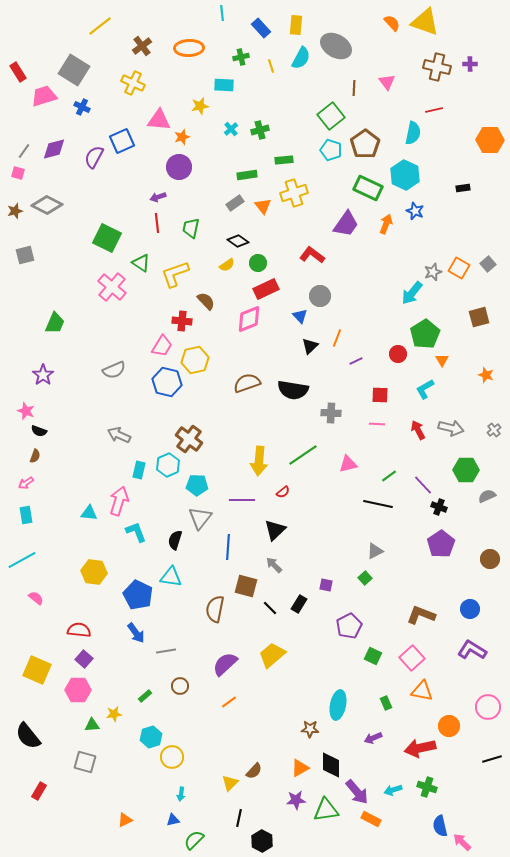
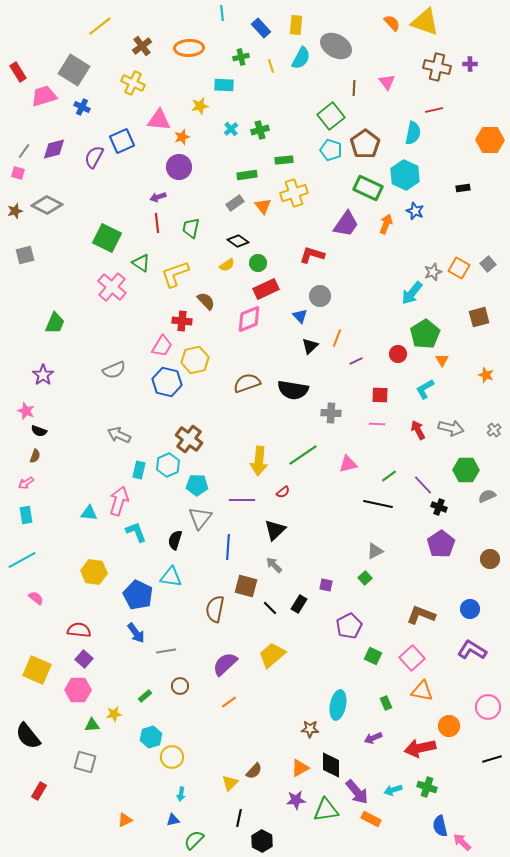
red L-shape at (312, 255): rotated 20 degrees counterclockwise
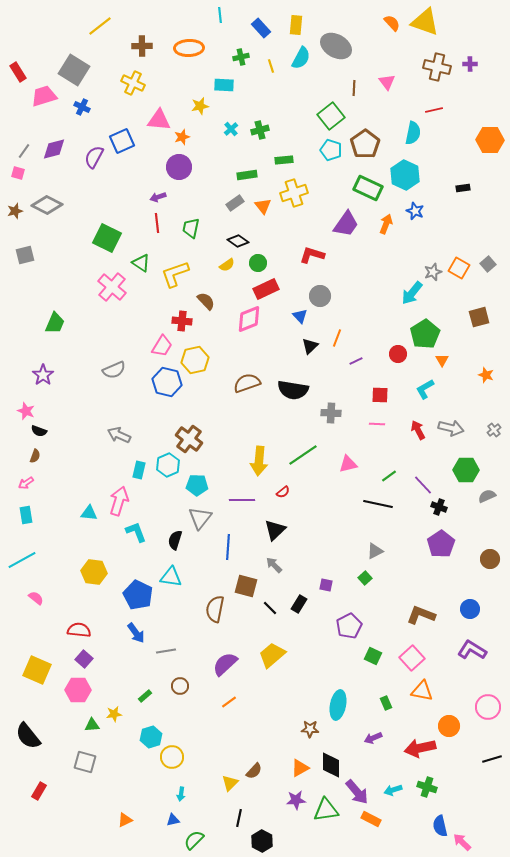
cyan line at (222, 13): moved 2 px left, 2 px down
brown cross at (142, 46): rotated 36 degrees clockwise
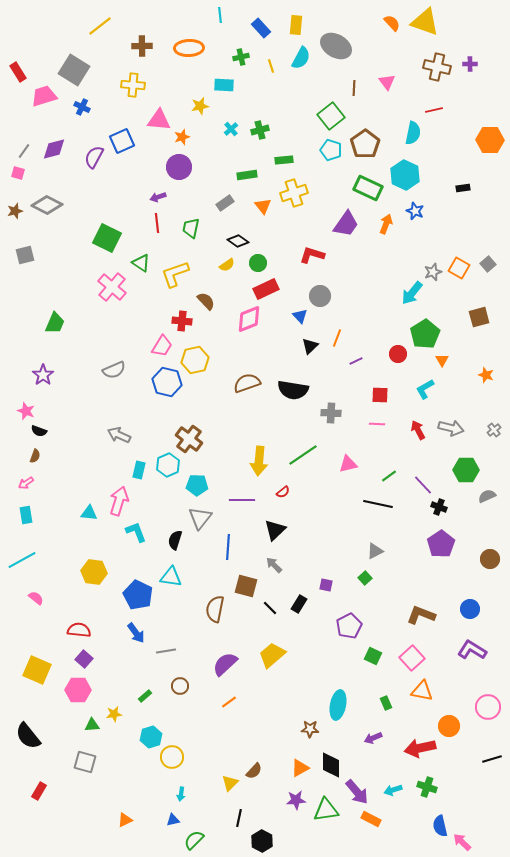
yellow cross at (133, 83): moved 2 px down; rotated 20 degrees counterclockwise
gray rectangle at (235, 203): moved 10 px left
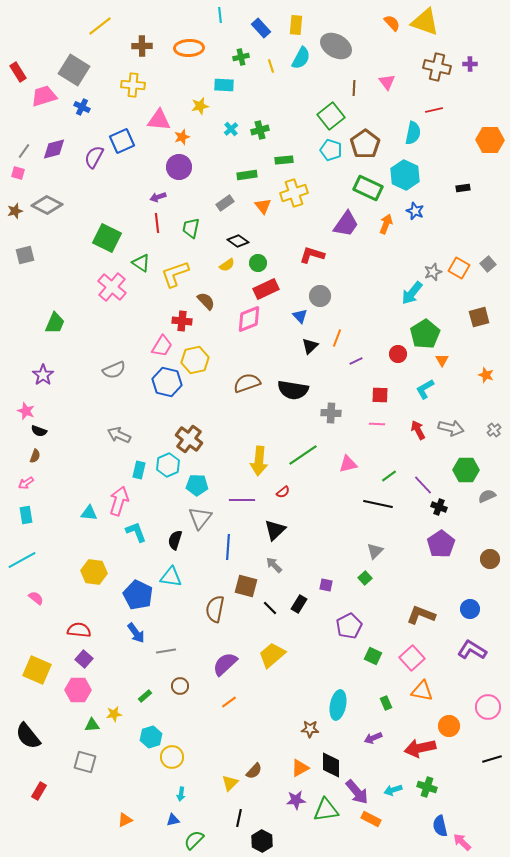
gray triangle at (375, 551): rotated 18 degrees counterclockwise
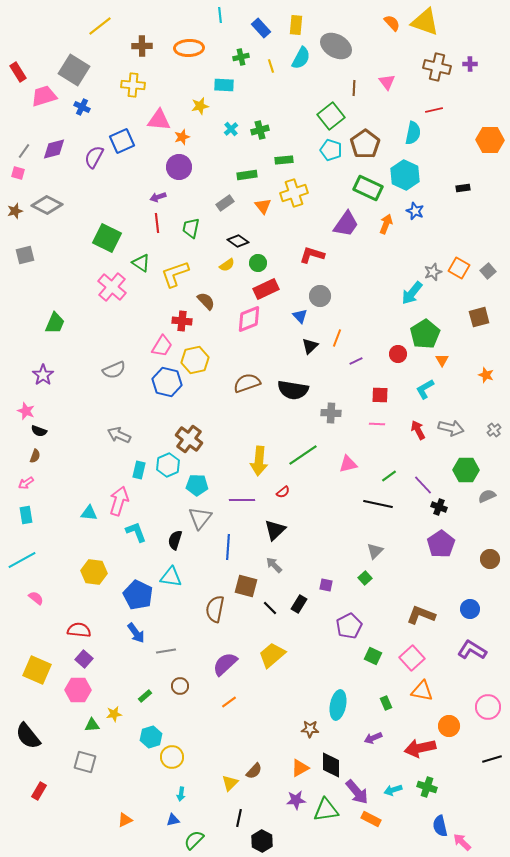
gray square at (488, 264): moved 7 px down
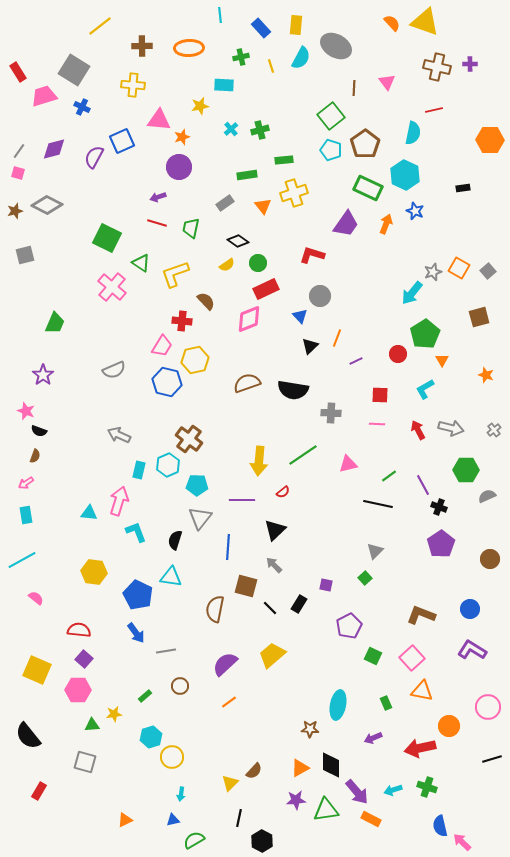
gray line at (24, 151): moved 5 px left
red line at (157, 223): rotated 66 degrees counterclockwise
purple line at (423, 485): rotated 15 degrees clockwise
green semicircle at (194, 840): rotated 15 degrees clockwise
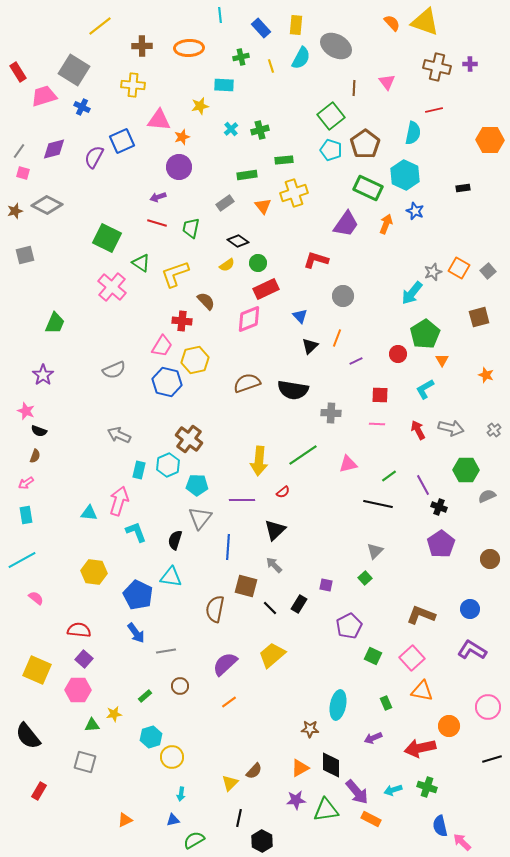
pink square at (18, 173): moved 5 px right
red L-shape at (312, 255): moved 4 px right, 5 px down
gray circle at (320, 296): moved 23 px right
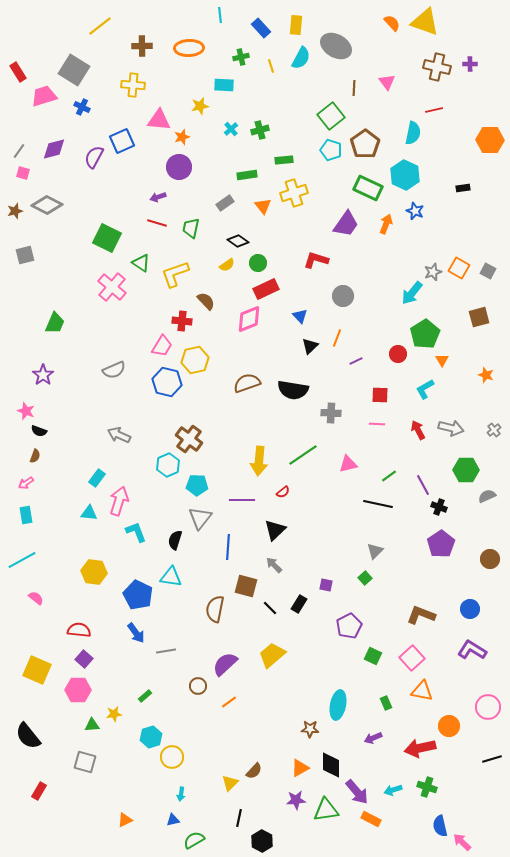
gray square at (488, 271): rotated 21 degrees counterclockwise
cyan rectangle at (139, 470): moved 42 px left, 8 px down; rotated 24 degrees clockwise
brown circle at (180, 686): moved 18 px right
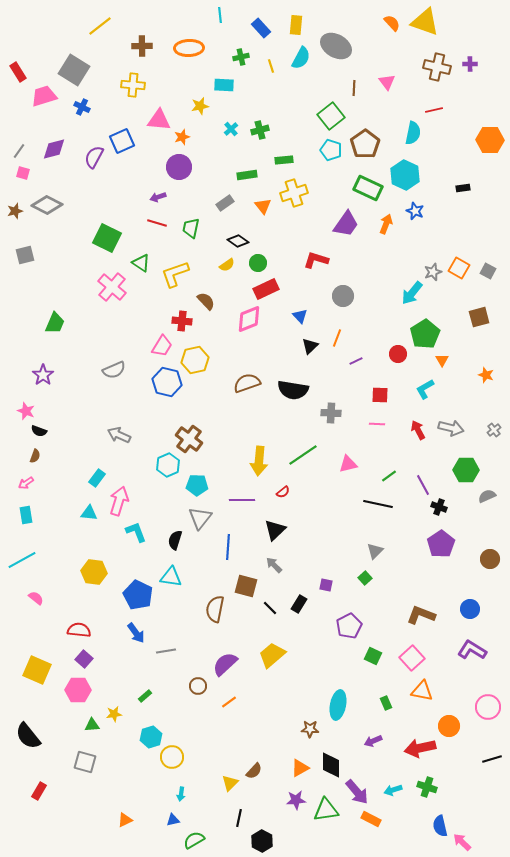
purple arrow at (373, 738): moved 3 px down
